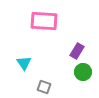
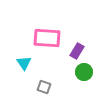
pink rectangle: moved 3 px right, 17 px down
green circle: moved 1 px right
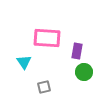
purple rectangle: rotated 21 degrees counterclockwise
cyan triangle: moved 1 px up
gray square: rotated 32 degrees counterclockwise
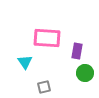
cyan triangle: moved 1 px right
green circle: moved 1 px right, 1 px down
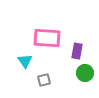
cyan triangle: moved 1 px up
gray square: moved 7 px up
